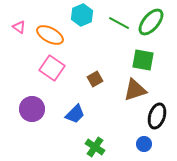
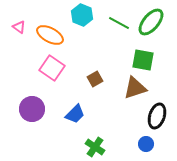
cyan hexagon: rotated 15 degrees counterclockwise
brown triangle: moved 2 px up
blue circle: moved 2 px right
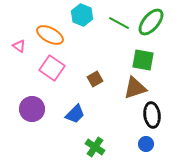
pink triangle: moved 19 px down
black ellipse: moved 5 px left, 1 px up; rotated 25 degrees counterclockwise
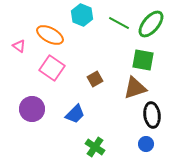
green ellipse: moved 2 px down
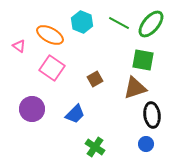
cyan hexagon: moved 7 px down
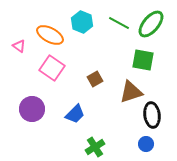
brown triangle: moved 4 px left, 4 px down
green cross: rotated 24 degrees clockwise
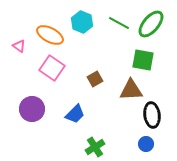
brown triangle: moved 2 px up; rotated 15 degrees clockwise
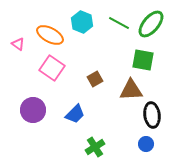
pink triangle: moved 1 px left, 2 px up
purple circle: moved 1 px right, 1 px down
